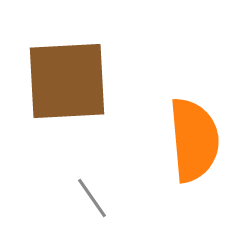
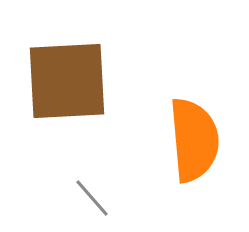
gray line: rotated 6 degrees counterclockwise
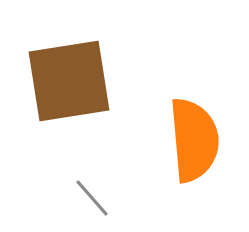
brown square: moved 2 px right; rotated 6 degrees counterclockwise
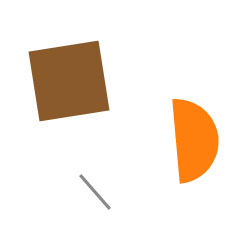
gray line: moved 3 px right, 6 px up
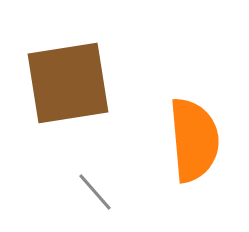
brown square: moved 1 px left, 2 px down
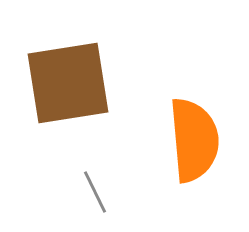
gray line: rotated 15 degrees clockwise
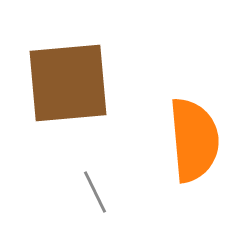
brown square: rotated 4 degrees clockwise
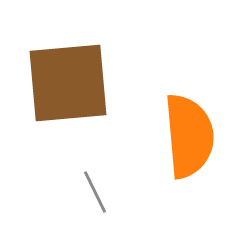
orange semicircle: moved 5 px left, 4 px up
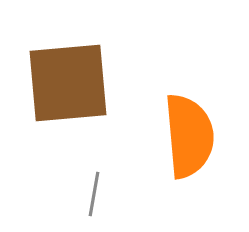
gray line: moved 1 px left, 2 px down; rotated 36 degrees clockwise
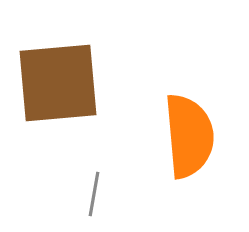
brown square: moved 10 px left
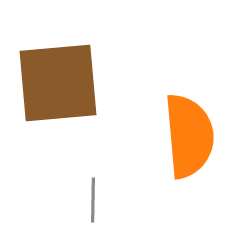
gray line: moved 1 px left, 6 px down; rotated 9 degrees counterclockwise
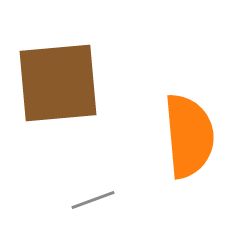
gray line: rotated 69 degrees clockwise
